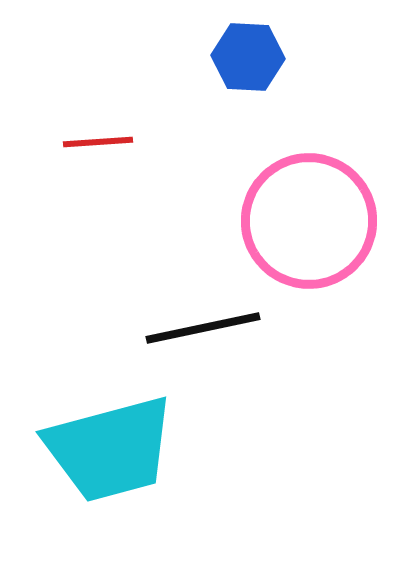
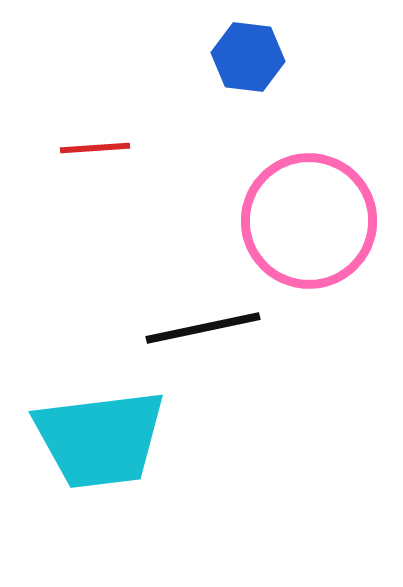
blue hexagon: rotated 4 degrees clockwise
red line: moved 3 px left, 6 px down
cyan trapezoid: moved 10 px left, 10 px up; rotated 8 degrees clockwise
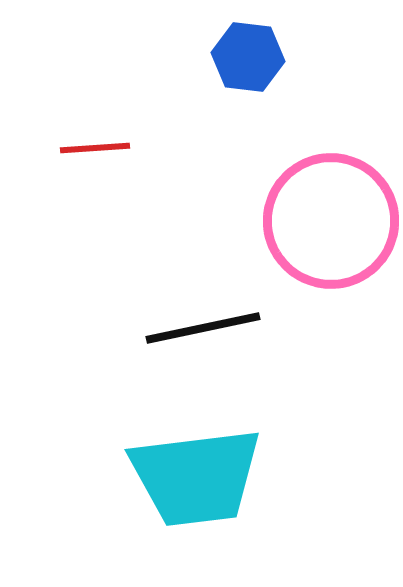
pink circle: moved 22 px right
cyan trapezoid: moved 96 px right, 38 px down
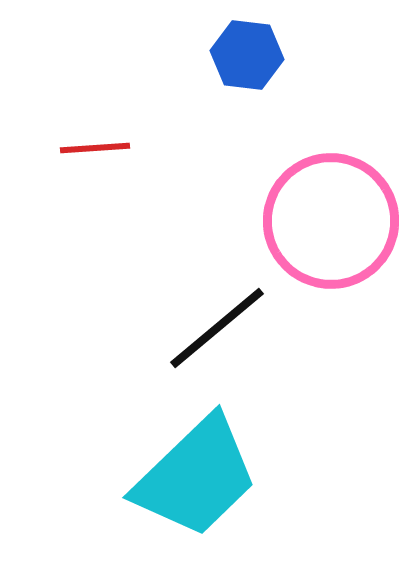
blue hexagon: moved 1 px left, 2 px up
black line: moved 14 px right; rotated 28 degrees counterclockwise
cyan trapezoid: rotated 37 degrees counterclockwise
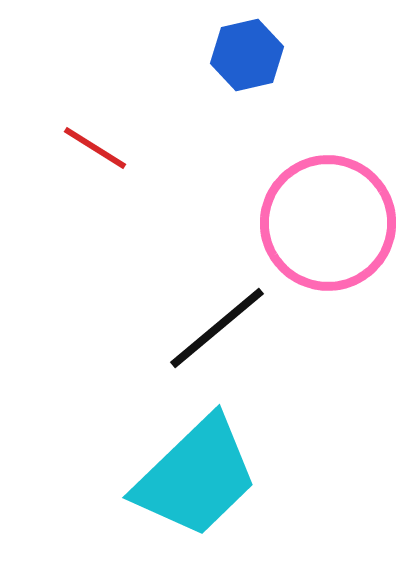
blue hexagon: rotated 20 degrees counterclockwise
red line: rotated 36 degrees clockwise
pink circle: moved 3 px left, 2 px down
